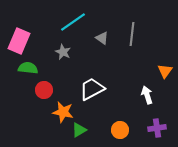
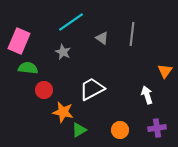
cyan line: moved 2 px left
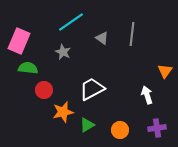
orange star: rotated 25 degrees counterclockwise
green triangle: moved 8 px right, 5 px up
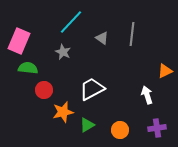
cyan line: rotated 12 degrees counterclockwise
orange triangle: rotated 28 degrees clockwise
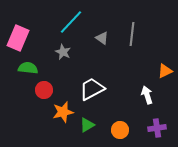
pink rectangle: moved 1 px left, 3 px up
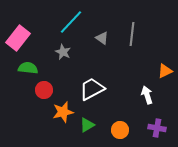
pink rectangle: rotated 15 degrees clockwise
purple cross: rotated 18 degrees clockwise
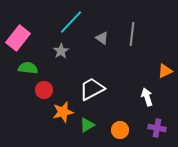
gray star: moved 2 px left, 1 px up; rotated 14 degrees clockwise
white arrow: moved 2 px down
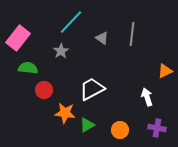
orange star: moved 2 px right, 1 px down; rotated 20 degrees clockwise
